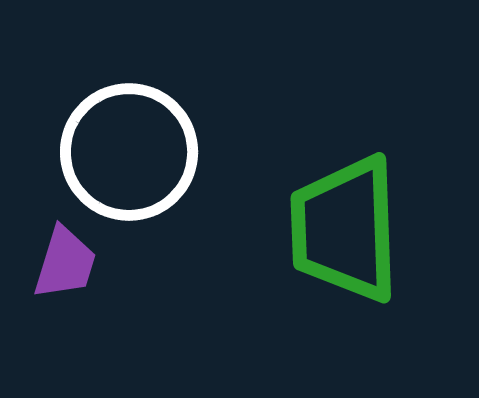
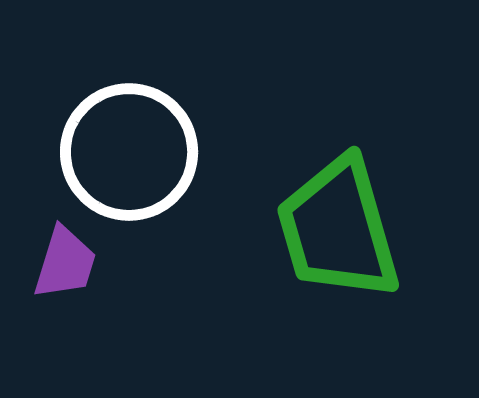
green trapezoid: moved 7 px left; rotated 14 degrees counterclockwise
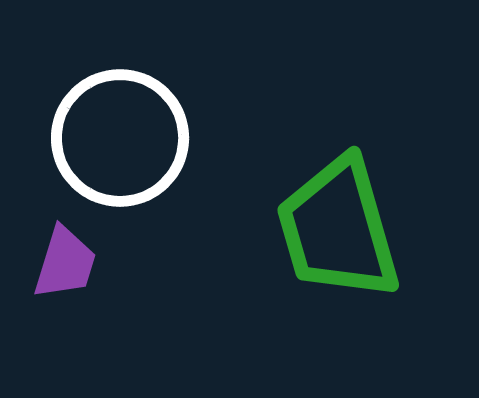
white circle: moved 9 px left, 14 px up
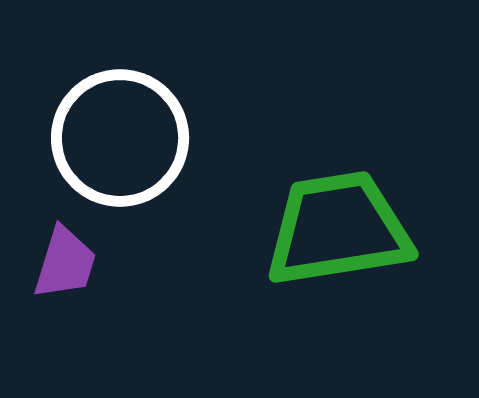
green trapezoid: rotated 97 degrees clockwise
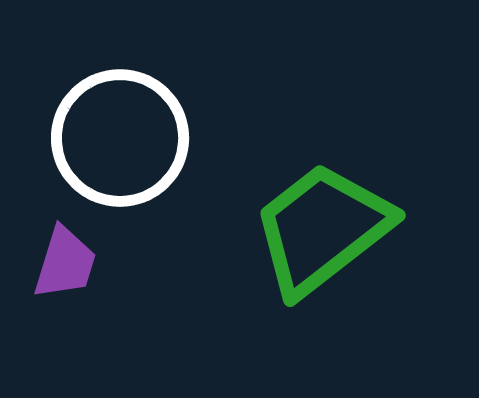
green trapezoid: moved 16 px left; rotated 29 degrees counterclockwise
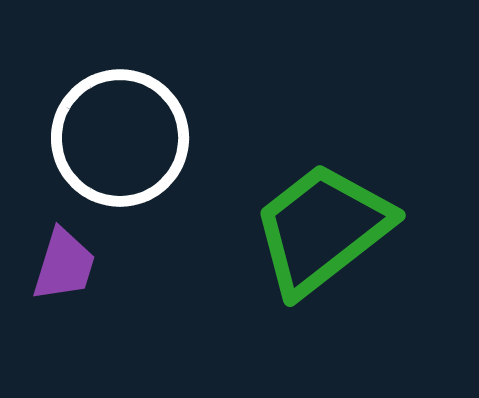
purple trapezoid: moved 1 px left, 2 px down
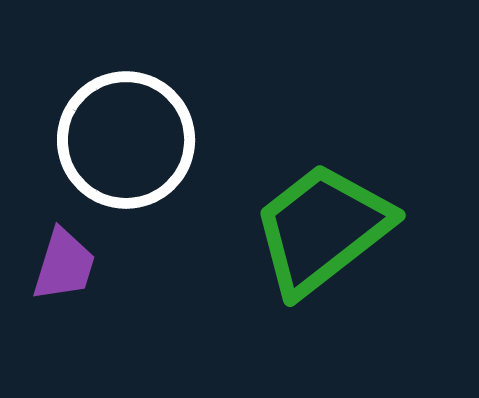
white circle: moved 6 px right, 2 px down
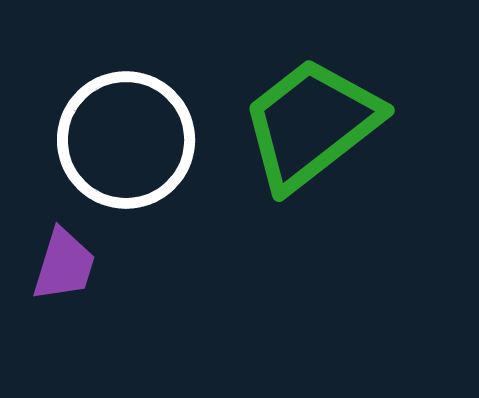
green trapezoid: moved 11 px left, 105 px up
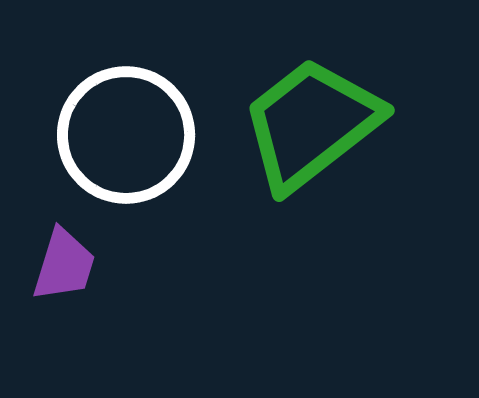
white circle: moved 5 px up
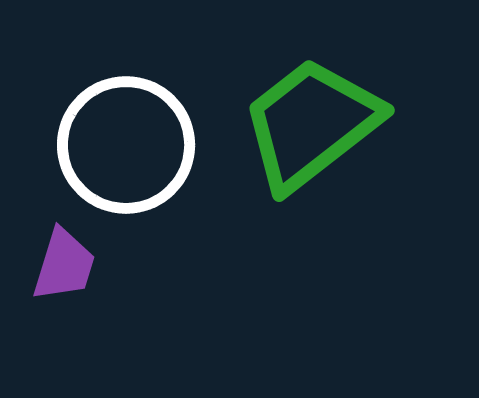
white circle: moved 10 px down
